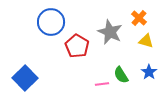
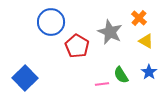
yellow triangle: rotated 14 degrees clockwise
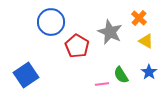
blue square: moved 1 px right, 3 px up; rotated 10 degrees clockwise
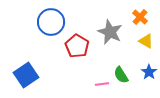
orange cross: moved 1 px right, 1 px up
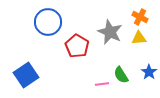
orange cross: rotated 14 degrees counterclockwise
blue circle: moved 3 px left
yellow triangle: moved 7 px left, 3 px up; rotated 35 degrees counterclockwise
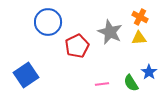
red pentagon: rotated 15 degrees clockwise
green semicircle: moved 10 px right, 8 px down
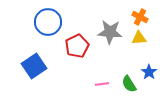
gray star: rotated 20 degrees counterclockwise
blue square: moved 8 px right, 9 px up
green semicircle: moved 2 px left, 1 px down
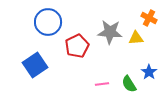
orange cross: moved 9 px right, 1 px down
yellow triangle: moved 3 px left
blue square: moved 1 px right, 1 px up
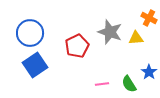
blue circle: moved 18 px left, 11 px down
gray star: rotated 15 degrees clockwise
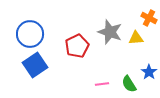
blue circle: moved 1 px down
